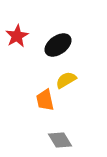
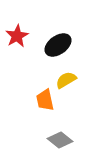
gray diamond: rotated 20 degrees counterclockwise
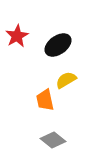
gray diamond: moved 7 px left
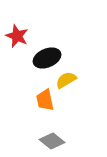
red star: rotated 20 degrees counterclockwise
black ellipse: moved 11 px left, 13 px down; rotated 12 degrees clockwise
gray diamond: moved 1 px left, 1 px down
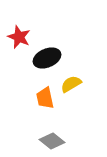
red star: moved 2 px right, 1 px down
yellow semicircle: moved 5 px right, 4 px down
orange trapezoid: moved 2 px up
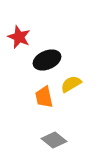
black ellipse: moved 2 px down
orange trapezoid: moved 1 px left, 1 px up
gray diamond: moved 2 px right, 1 px up
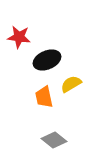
red star: rotated 15 degrees counterclockwise
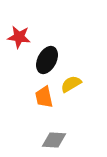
black ellipse: rotated 40 degrees counterclockwise
gray diamond: rotated 35 degrees counterclockwise
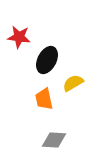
yellow semicircle: moved 2 px right, 1 px up
orange trapezoid: moved 2 px down
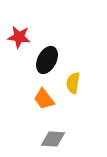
yellow semicircle: rotated 50 degrees counterclockwise
orange trapezoid: rotated 25 degrees counterclockwise
gray diamond: moved 1 px left, 1 px up
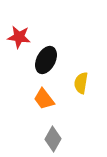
black ellipse: moved 1 px left
yellow semicircle: moved 8 px right
gray diamond: rotated 65 degrees counterclockwise
